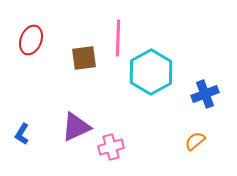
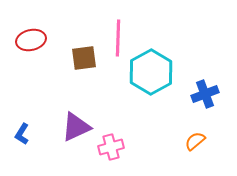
red ellipse: rotated 56 degrees clockwise
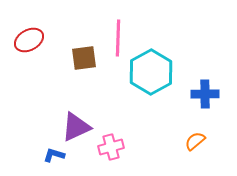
red ellipse: moved 2 px left; rotated 16 degrees counterclockwise
blue cross: rotated 20 degrees clockwise
blue L-shape: moved 32 px right, 21 px down; rotated 75 degrees clockwise
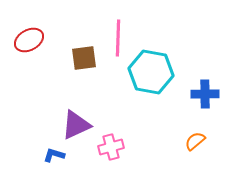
cyan hexagon: rotated 21 degrees counterclockwise
purple triangle: moved 2 px up
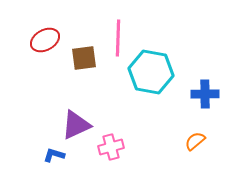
red ellipse: moved 16 px right
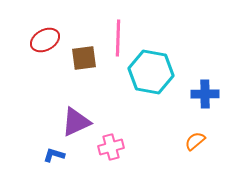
purple triangle: moved 3 px up
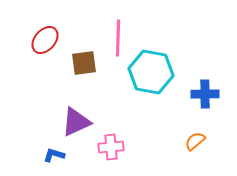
red ellipse: rotated 20 degrees counterclockwise
brown square: moved 5 px down
pink cross: rotated 10 degrees clockwise
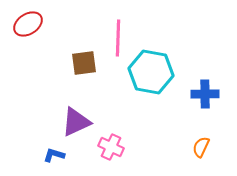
red ellipse: moved 17 px left, 16 px up; rotated 16 degrees clockwise
orange semicircle: moved 6 px right, 6 px down; rotated 25 degrees counterclockwise
pink cross: rotated 30 degrees clockwise
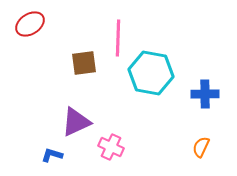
red ellipse: moved 2 px right
cyan hexagon: moved 1 px down
blue L-shape: moved 2 px left
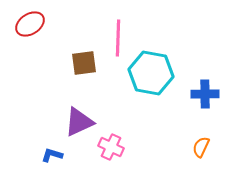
purple triangle: moved 3 px right
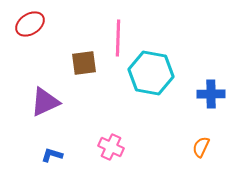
blue cross: moved 6 px right
purple triangle: moved 34 px left, 20 px up
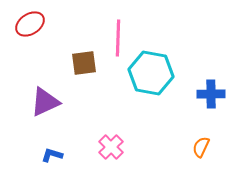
pink cross: rotated 20 degrees clockwise
